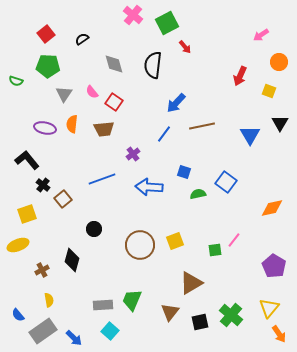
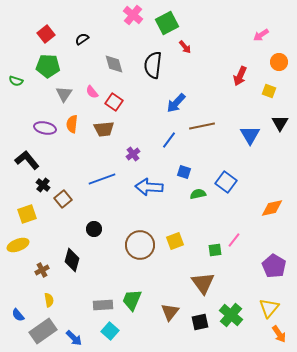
blue line at (164, 134): moved 5 px right, 6 px down
brown triangle at (191, 283): moved 12 px right; rotated 35 degrees counterclockwise
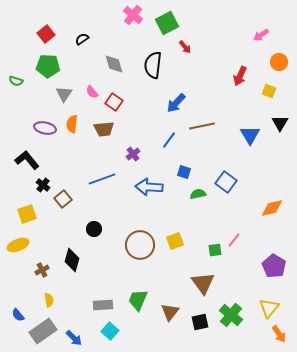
green trapezoid at (132, 300): moved 6 px right
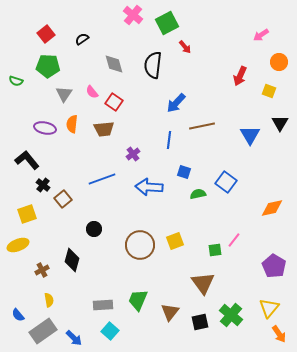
blue line at (169, 140): rotated 30 degrees counterclockwise
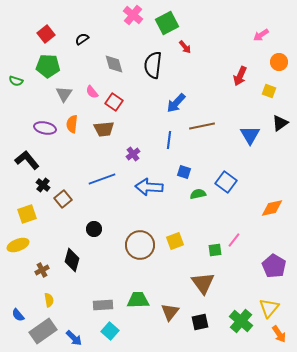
black triangle at (280, 123): rotated 24 degrees clockwise
green trapezoid at (138, 300): rotated 65 degrees clockwise
green cross at (231, 315): moved 10 px right, 6 px down
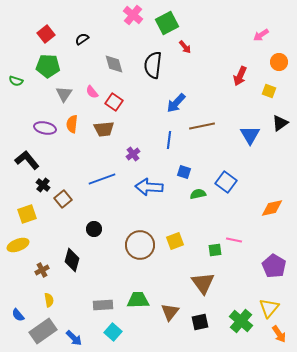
pink line at (234, 240): rotated 63 degrees clockwise
cyan square at (110, 331): moved 3 px right, 1 px down
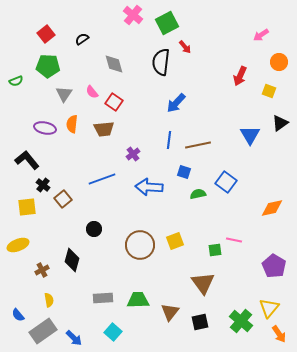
black semicircle at (153, 65): moved 8 px right, 3 px up
green semicircle at (16, 81): rotated 40 degrees counterclockwise
brown line at (202, 126): moved 4 px left, 19 px down
yellow square at (27, 214): moved 7 px up; rotated 12 degrees clockwise
gray rectangle at (103, 305): moved 7 px up
